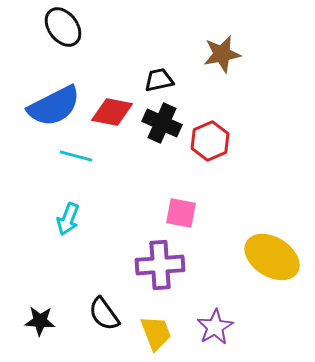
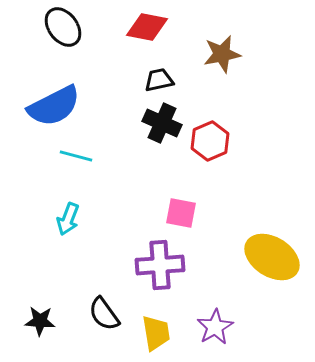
red diamond: moved 35 px right, 85 px up
yellow trapezoid: rotated 12 degrees clockwise
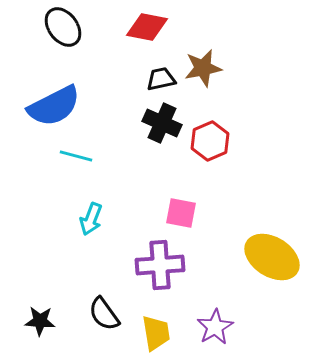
brown star: moved 19 px left, 14 px down
black trapezoid: moved 2 px right, 1 px up
cyan arrow: moved 23 px right
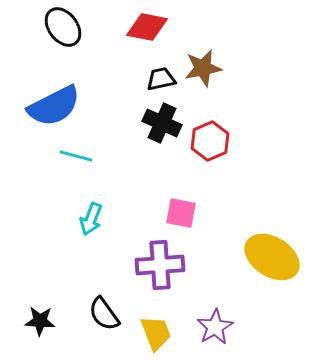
yellow trapezoid: rotated 12 degrees counterclockwise
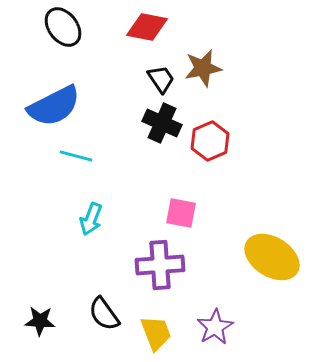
black trapezoid: rotated 68 degrees clockwise
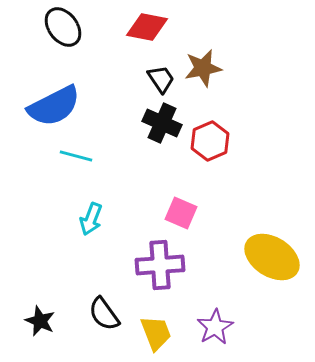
pink square: rotated 12 degrees clockwise
black star: rotated 20 degrees clockwise
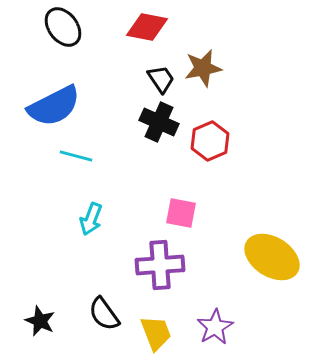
black cross: moved 3 px left, 1 px up
pink square: rotated 12 degrees counterclockwise
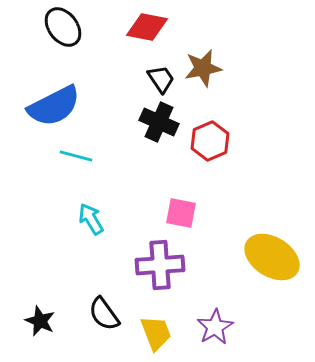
cyan arrow: rotated 128 degrees clockwise
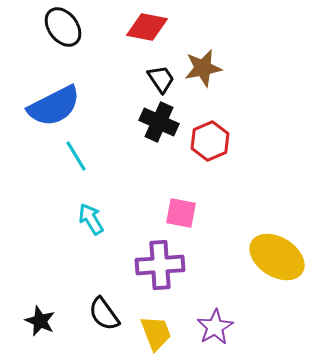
cyan line: rotated 44 degrees clockwise
yellow ellipse: moved 5 px right
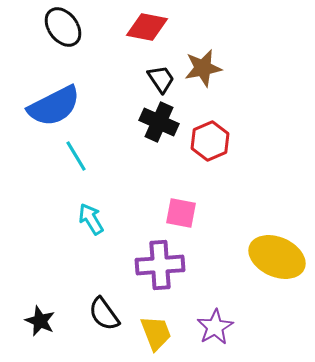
yellow ellipse: rotated 8 degrees counterclockwise
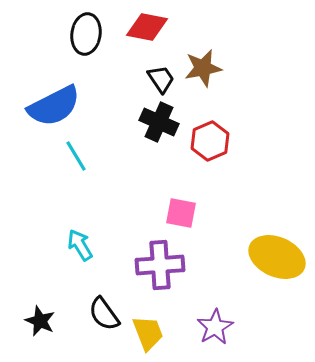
black ellipse: moved 23 px right, 7 px down; rotated 45 degrees clockwise
cyan arrow: moved 11 px left, 26 px down
yellow trapezoid: moved 8 px left
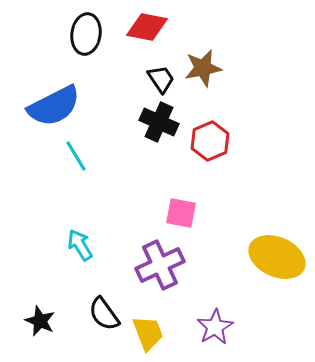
purple cross: rotated 21 degrees counterclockwise
